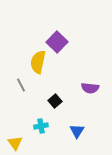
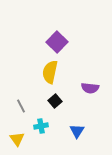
yellow semicircle: moved 12 px right, 10 px down
gray line: moved 21 px down
yellow triangle: moved 2 px right, 4 px up
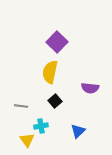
gray line: rotated 56 degrees counterclockwise
blue triangle: moved 1 px right; rotated 14 degrees clockwise
yellow triangle: moved 10 px right, 1 px down
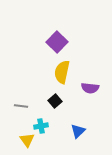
yellow semicircle: moved 12 px right
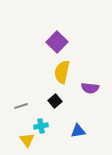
gray line: rotated 24 degrees counterclockwise
blue triangle: rotated 35 degrees clockwise
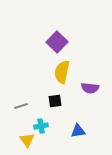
black square: rotated 32 degrees clockwise
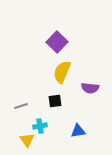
yellow semicircle: rotated 10 degrees clockwise
cyan cross: moved 1 px left
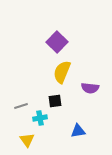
cyan cross: moved 8 px up
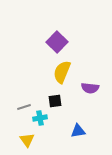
gray line: moved 3 px right, 1 px down
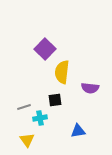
purple square: moved 12 px left, 7 px down
yellow semicircle: rotated 15 degrees counterclockwise
black square: moved 1 px up
